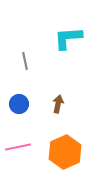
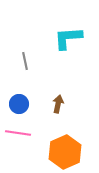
pink line: moved 14 px up; rotated 20 degrees clockwise
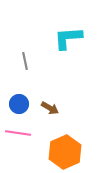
brown arrow: moved 8 px left, 4 px down; rotated 108 degrees clockwise
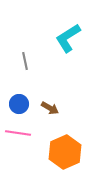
cyan L-shape: rotated 28 degrees counterclockwise
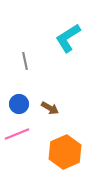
pink line: moved 1 px left, 1 px down; rotated 30 degrees counterclockwise
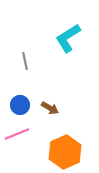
blue circle: moved 1 px right, 1 px down
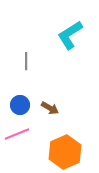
cyan L-shape: moved 2 px right, 3 px up
gray line: moved 1 px right; rotated 12 degrees clockwise
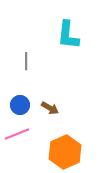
cyan L-shape: moved 2 px left; rotated 52 degrees counterclockwise
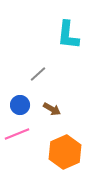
gray line: moved 12 px right, 13 px down; rotated 48 degrees clockwise
brown arrow: moved 2 px right, 1 px down
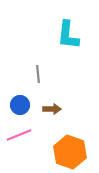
gray line: rotated 54 degrees counterclockwise
brown arrow: rotated 30 degrees counterclockwise
pink line: moved 2 px right, 1 px down
orange hexagon: moved 5 px right; rotated 16 degrees counterclockwise
